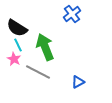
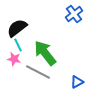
blue cross: moved 2 px right
black semicircle: rotated 110 degrees clockwise
green arrow: moved 6 px down; rotated 16 degrees counterclockwise
pink star: rotated 16 degrees counterclockwise
blue triangle: moved 1 px left
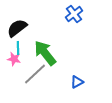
cyan line: moved 3 px down; rotated 24 degrees clockwise
gray line: moved 3 px left, 2 px down; rotated 70 degrees counterclockwise
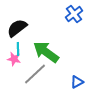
cyan line: moved 1 px down
green arrow: moved 1 px right, 1 px up; rotated 16 degrees counterclockwise
